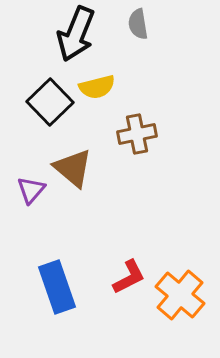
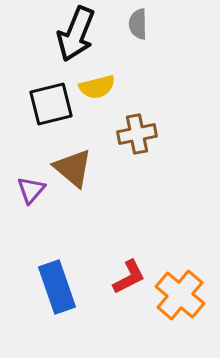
gray semicircle: rotated 8 degrees clockwise
black square: moved 1 px right, 2 px down; rotated 30 degrees clockwise
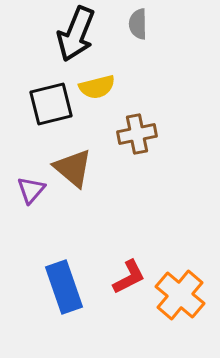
blue rectangle: moved 7 px right
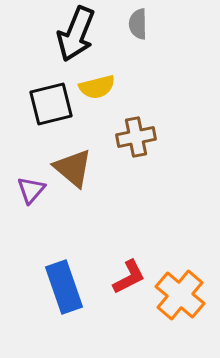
brown cross: moved 1 px left, 3 px down
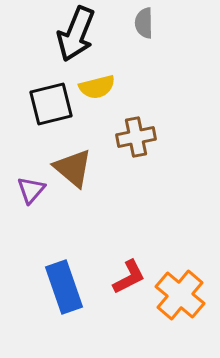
gray semicircle: moved 6 px right, 1 px up
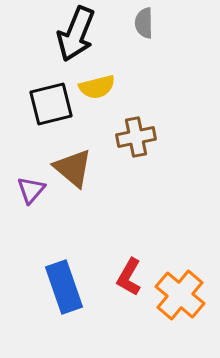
red L-shape: rotated 147 degrees clockwise
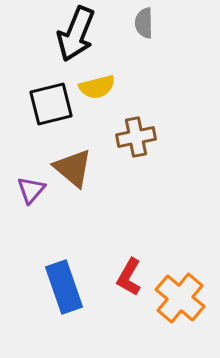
orange cross: moved 3 px down
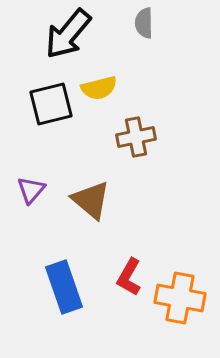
black arrow: moved 8 px left; rotated 18 degrees clockwise
yellow semicircle: moved 2 px right, 1 px down
brown triangle: moved 18 px right, 32 px down
orange cross: rotated 30 degrees counterclockwise
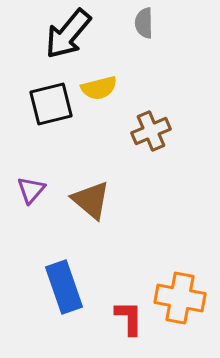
brown cross: moved 15 px right, 6 px up; rotated 12 degrees counterclockwise
red L-shape: moved 41 px down; rotated 150 degrees clockwise
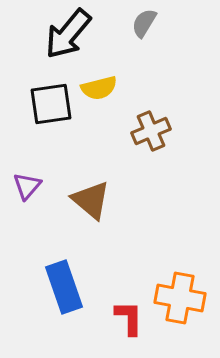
gray semicircle: rotated 32 degrees clockwise
black square: rotated 6 degrees clockwise
purple triangle: moved 4 px left, 4 px up
